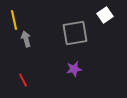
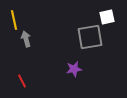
white square: moved 2 px right, 2 px down; rotated 21 degrees clockwise
gray square: moved 15 px right, 4 px down
red line: moved 1 px left, 1 px down
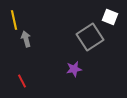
white square: moved 3 px right; rotated 35 degrees clockwise
gray square: rotated 24 degrees counterclockwise
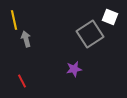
gray square: moved 3 px up
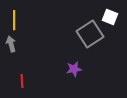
yellow line: rotated 12 degrees clockwise
gray arrow: moved 15 px left, 5 px down
red line: rotated 24 degrees clockwise
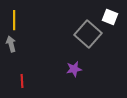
gray square: moved 2 px left; rotated 16 degrees counterclockwise
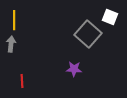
gray arrow: rotated 21 degrees clockwise
purple star: rotated 14 degrees clockwise
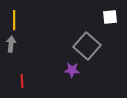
white square: rotated 28 degrees counterclockwise
gray square: moved 1 px left, 12 px down
purple star: moved 2 px left, 1 px down
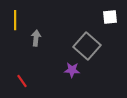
yellow line: moved 1 px right
gray arrow: moved 25 px right, 6 px up
red line: rotated 32 degrees counterclockwise
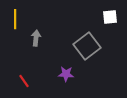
yellow line: moved 1 px up
gray square: rotated 12 degrees clockwise
purple star: moved 6 px left, 4 px down
red line: moved 2 px right
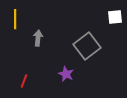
white square: moved 5 px right
gray arrow: moved 2 px right
purple star: rotated 21 degrees clockwise
red line: rotated 56 degrees clockwise
